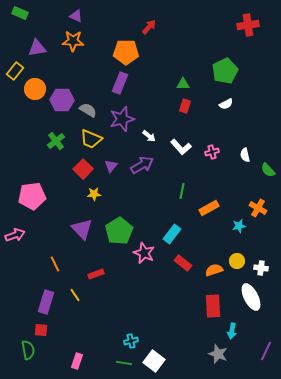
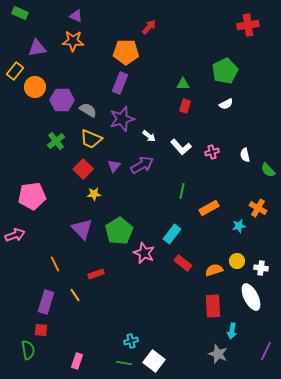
orange circle at (35, 89): moved 2 px up
purple triangle at (111, 166): moved 3 px right
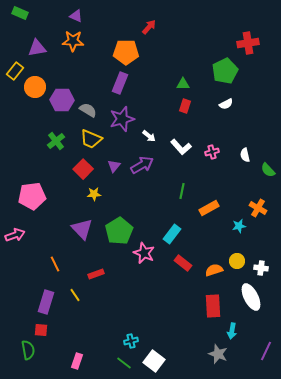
red cross at (248, 25): moved 18 px down
green line at (124, 363): rotated 28 degrees clockwise
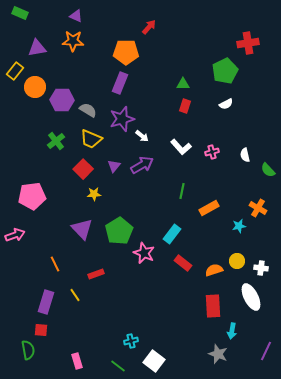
white arrow at (149, 136): moved 7 px left
pink rectangle at (77, 361): rotated 35 degrees counterclockwise
green line at (124, 363): moved 6 px left, 3 px down
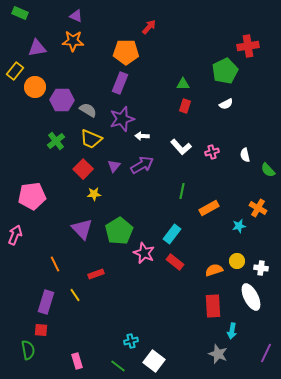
red cross at (248, 43): moved 3 px down
white arrow at (142, 136): rotated 144 degrees clockwise
pink arrow at (15, 235): rotated 48 degrees counterclockwise
red rectangle at (183, 263): moved 8 px left, 1 px up
purple line at (266, 351): moved 2 px down
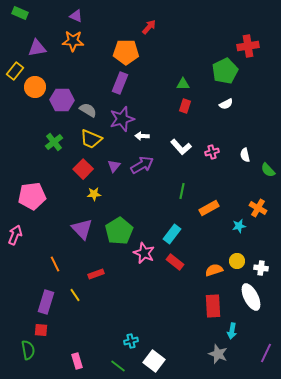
green cross at (56, 141): moved 2 px left, 1 px down
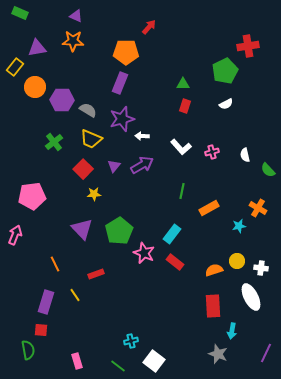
yellow rectangle at (15, 71): moved 4 px up
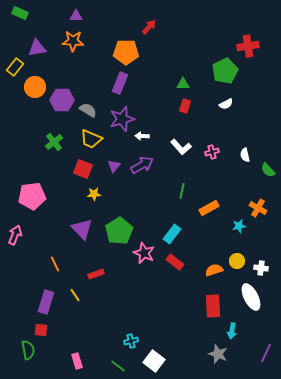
purple triangle at (76, 16): rotated 24 degrees counterclockwise
red square at (83, 169): rotated 24 degrees counterclockwise
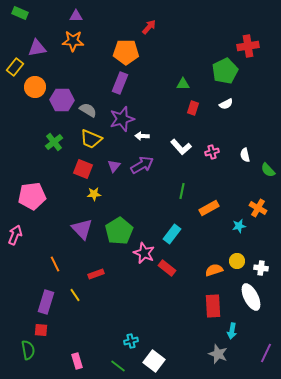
red rectangle at (185, 106): moved 8 px right, 2 px down
red rectangle at (175, 262): moved 8 px left, 6 px down
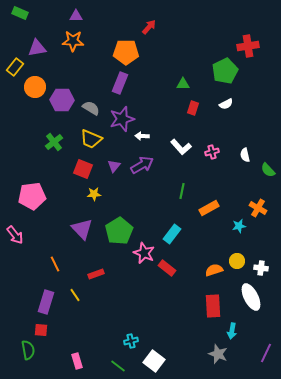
gray semicircle at (88, 110): moved 3 px right, 2 px up
pink arrow at (15, 235): rotated 120 degrees clockwise
